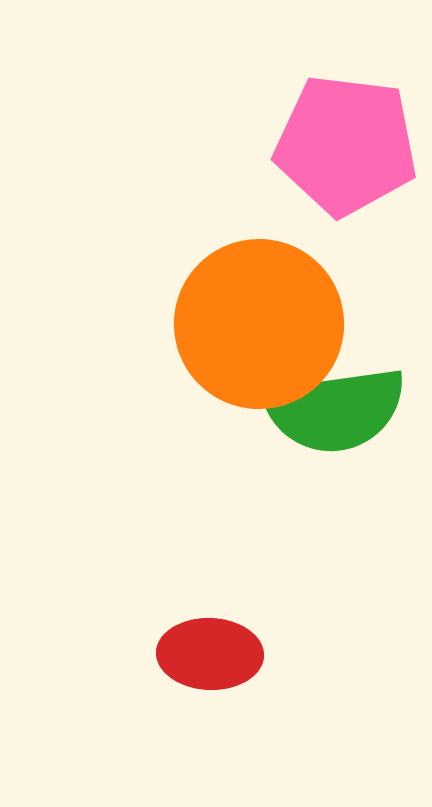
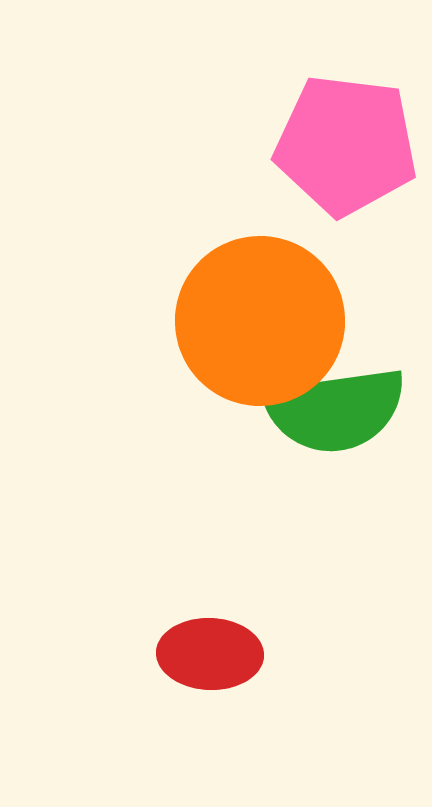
orange circle: moved 1 px right, 3 px up
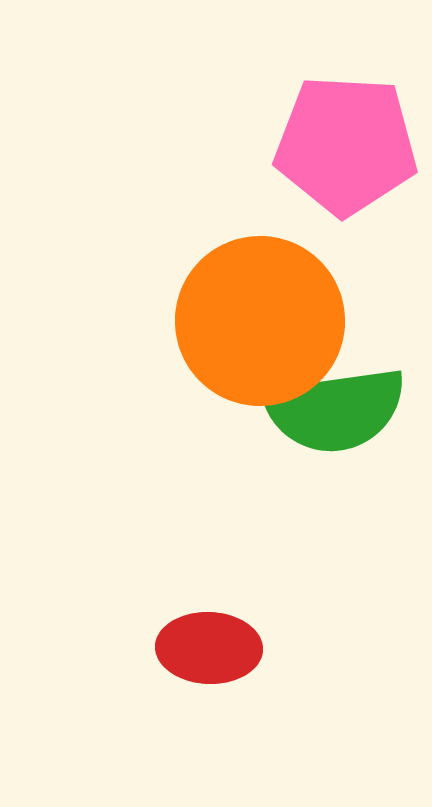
pink pentagon: rotated 4 degrees counterclockwise
red ellipse: moved 1 px left, 6 px up
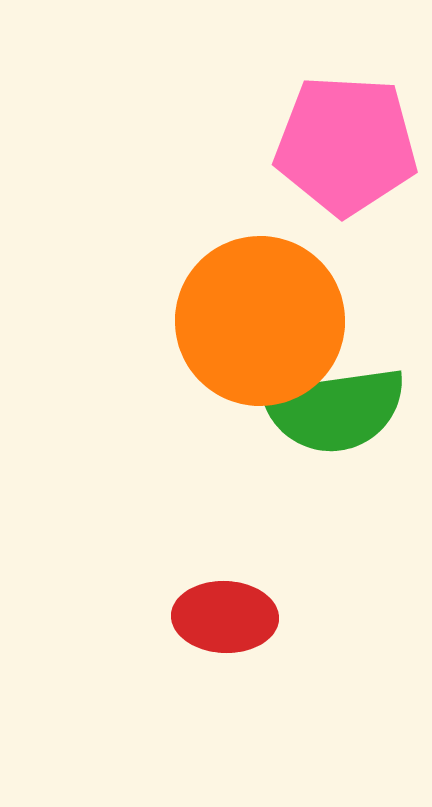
red ellipse: moved 16 px right, 31 px up
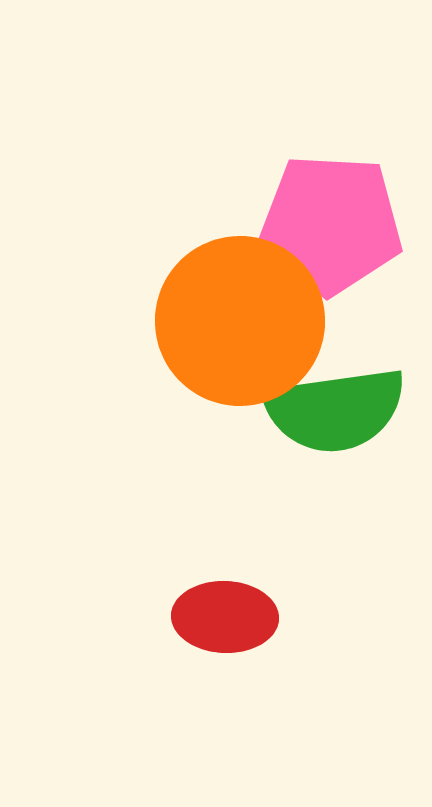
pink pentagon: moved 15 px left, 79 px down
orange circle: moved 20 px left
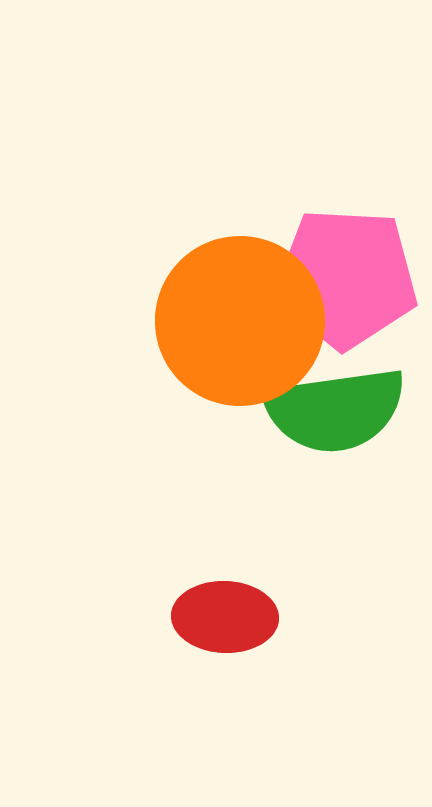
pink pentagon: moved 15 px right, 54 px down
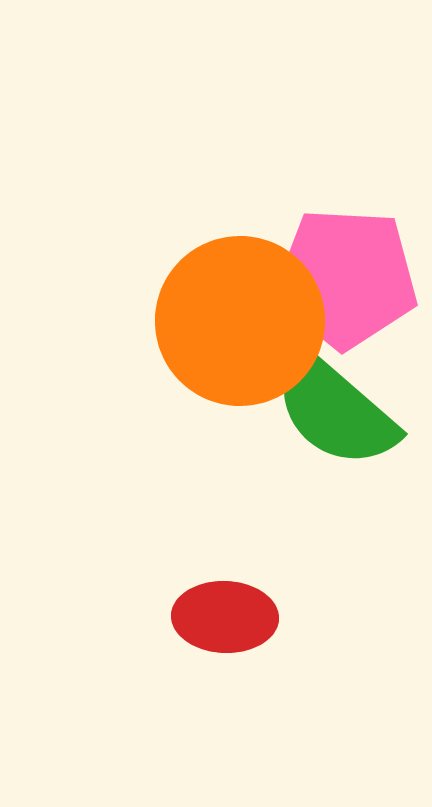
green semicircle: rotated 49 degrees clockwise
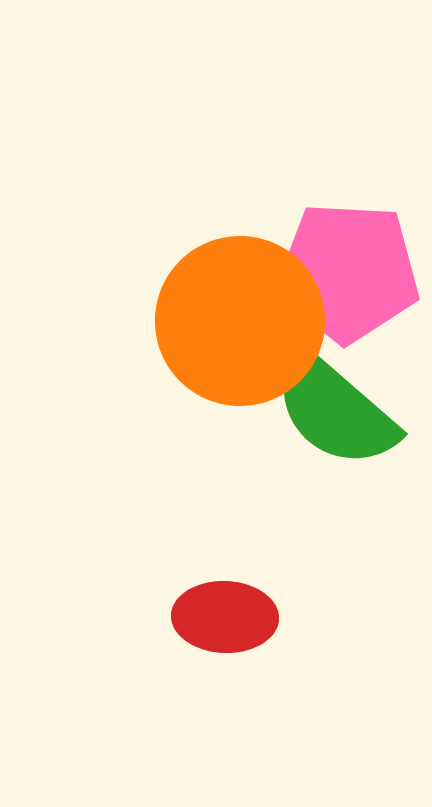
pink pentagon: moved 2 px right, 6 px up
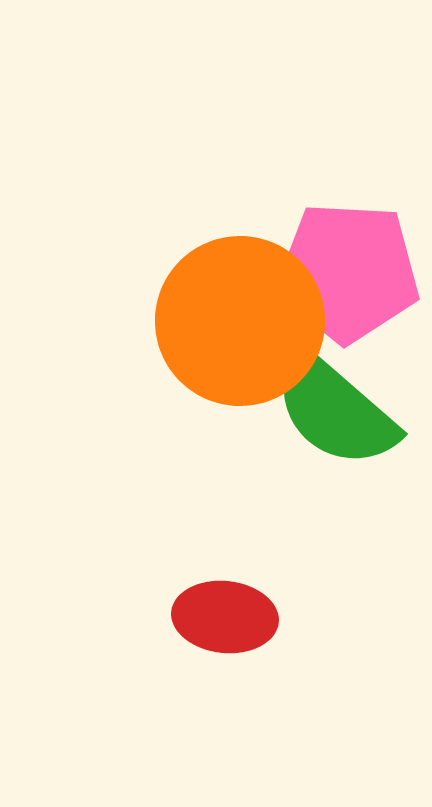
red ellipse: rotated 4 degrees clockwise
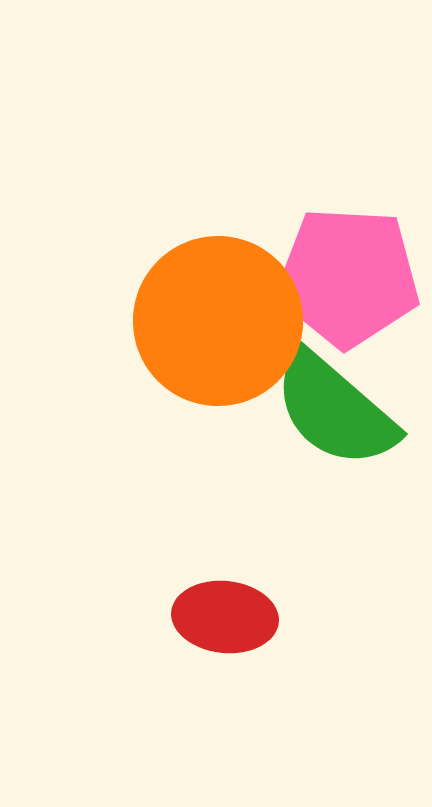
pink pentagon: moved 5 px down
orange circle: moved 22 px left
